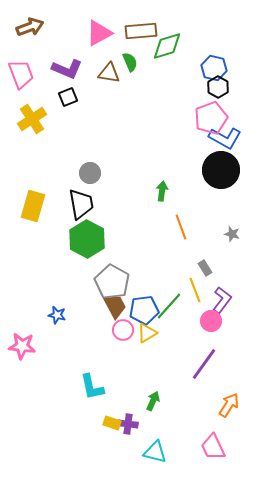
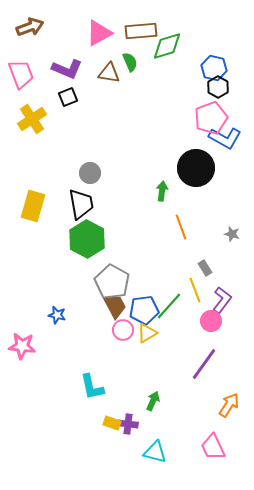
black circle at (221, 170): moved 25 px left, 2 px up
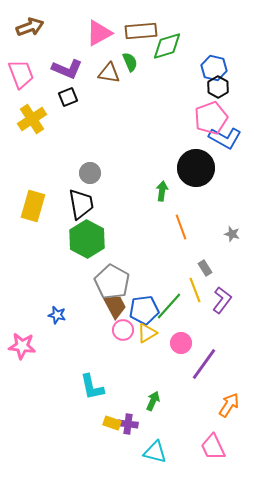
pink circle at (211, 321): moved 30 px left, 22 px down
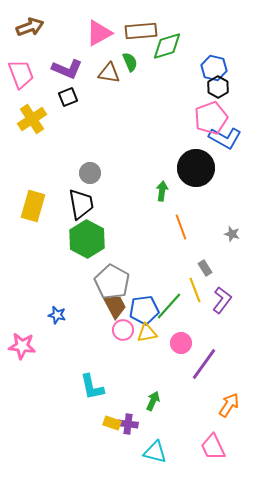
yellow triangle at (147, 333): rotated 20 degrees clockwise
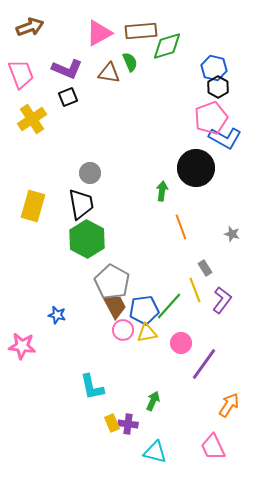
yellow rectangle at (112, 423): rotated 48 degrees clockwise
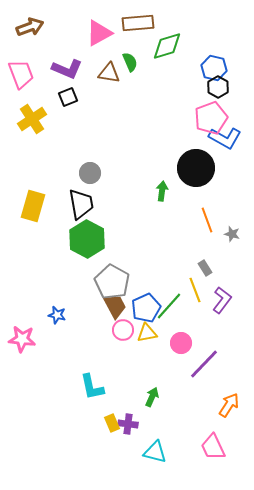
brown rectangle at (141, 31): moved 3 px left, 8 px up
orange line at (181, 227): moved 26 px right, 7 px up
blue pentagon at (144, 310): moved 2 px right, 2 px up; rotated 16 degrees counterclockwise
pink star at (22, 346): moved 7 px up
purple line at (204, 364): rotated 8 degrees clockwise
green arrow at (153, 401): moved 1 px left, 4 px up
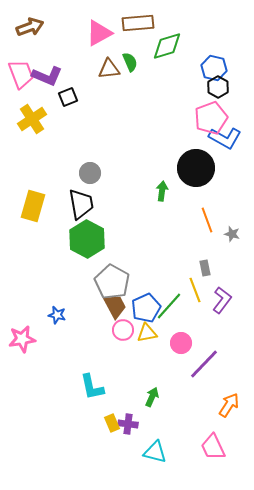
purple L-shape at (67, 69): moved 20 px left, 7 px down
brown triangle at (109, 73): moved 4 px up; rotated 15 degrees counterclockwise
gray rectangle at (205, 268): rotated 21 degrees clockwise
pink star at (22, 339): rotated 16 degrees counterclockwise
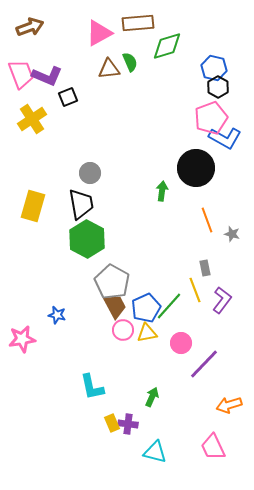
orange arrow at (229, 405): rotated 140 degrees counterclockwise
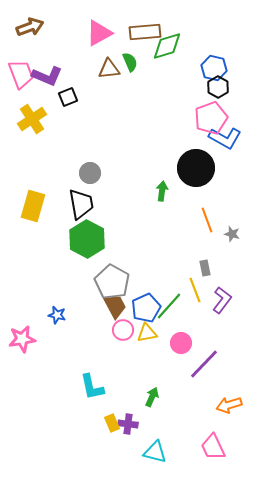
brown rectangle at (138, 23): moved 7 px right, 9 px down
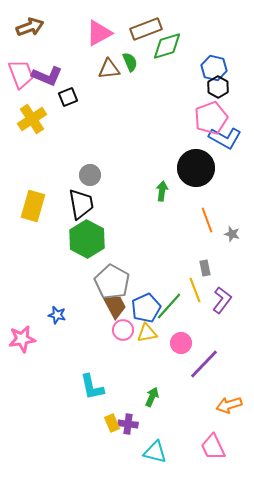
brown rectangle at (145, 32): moved 1 px right, 3 px up; rotated 16 degrees counterclockwise
gray circle at (90, 173): moved 2 px down
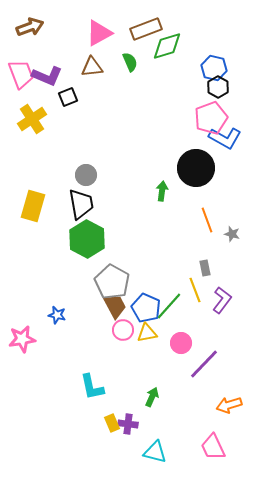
brown triangle at (109, 69): moved 17 px left, 2 px up
gray circle at (90, 175): moved 4 px left
blue pentagon at (146, 308): rotated 24 degrees counterclockwise
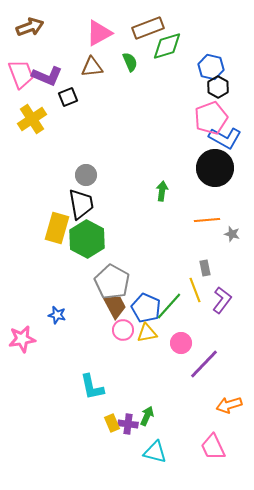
brown rectangle at (146, 29): moved 2 px right, 1 px up
blue hexagon at (214, 68): moved 3 px left, 1 px up
black circle at (196, 168): moved 19 px right
yellow rectangle at (33, 206): moved 24 px right, 22 px down
orange line at (207, 220): rotated 75 degrees counterclockwise
green arrow at (152, 397): moved 5 px left, 19 px down
